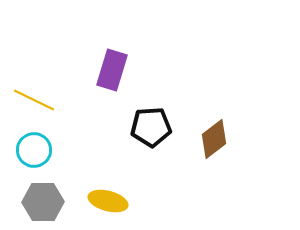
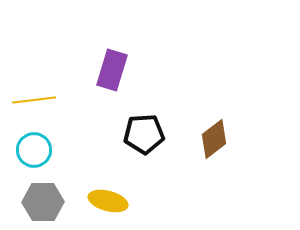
yellow line: rotated 33 degrees counterclockwise
black pentagon: moved 7 px left, 7 px down
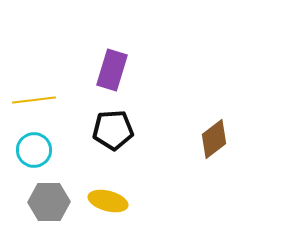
black pentagon: moved 31 px left, 4 px up
gray hexagon: moved 6 px right
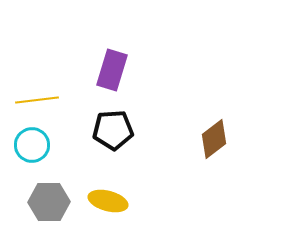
yellow line: moved 3 px right
cyan circle: moved 2 px left, 5 px up
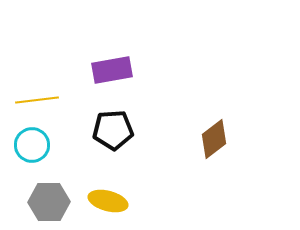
purple rectangle: rotated 63 degrees clockwise
